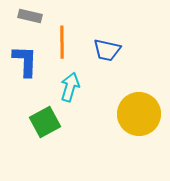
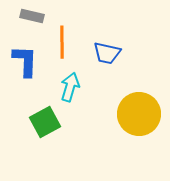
gray rectangle: moved 2 px right
blue trapezoid: moved 3 px down
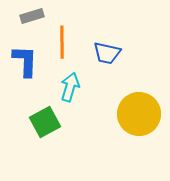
gray rectangle: rotated 30 degrees counterclockwise
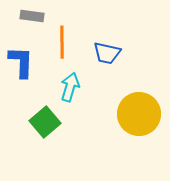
gray rectangle: rotated 25 degrees clockwise
blue L-shape: moved 4 px left, 1 px down
green square: rotated 12 degrees counterclockwise
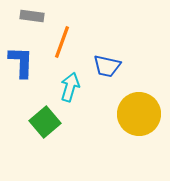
orange line: rotated 20 degrees clockwise
blue trapezoid: moved 13 px down
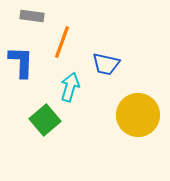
blue trapezoid: moved 1 px left, 2 px up
yellow circle: moved 1 px left, 1 px down
green square: moved 2 px up
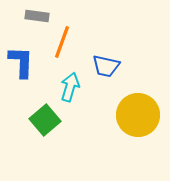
gray rectangle: moved 5 px right
blue trapezoid: moved 2 px down
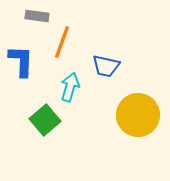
blue L-shape: moved 1 px up
